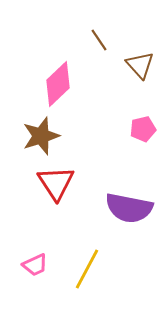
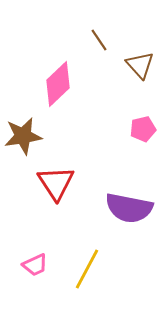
brown star: moved 18 px left; rotated 9 degrees clockwise
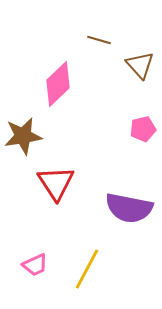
brown line: rotated 40 degrees counterclockwise
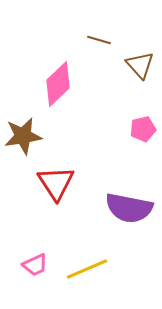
yellow line: rotated 39 degrees clockwise
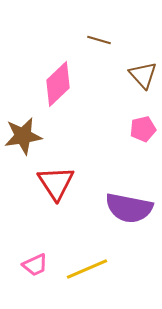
brown triangle: moved 3 px right, 10 px down
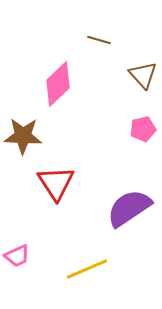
brown star: rotated 12 degrees clockwise
purple semicircle: rotated 135 degrees clockwise
pink trapezoid: moved 18 px left, 9 px up
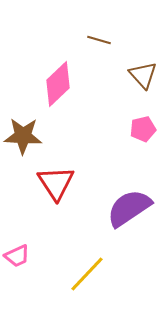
yellow line: moved 5 px down; rotated 24 degrees counterclockwise
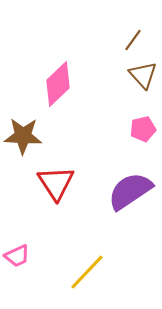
brown line: moved 34 px right; rotated 70 degrees counterclockwise
purple semicircle: moved 1 px right, 17 px up
yellow line: moved 2 px up
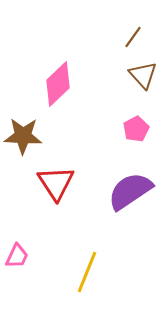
brown line: moved 3 px up
pink pentagon: moved 7 px left; rotated 15 degrees counterclockwise
pink trapezoid: rotated 40 degrees counterclockwise
yellow line: rotated 21 degrees counterclockwise
